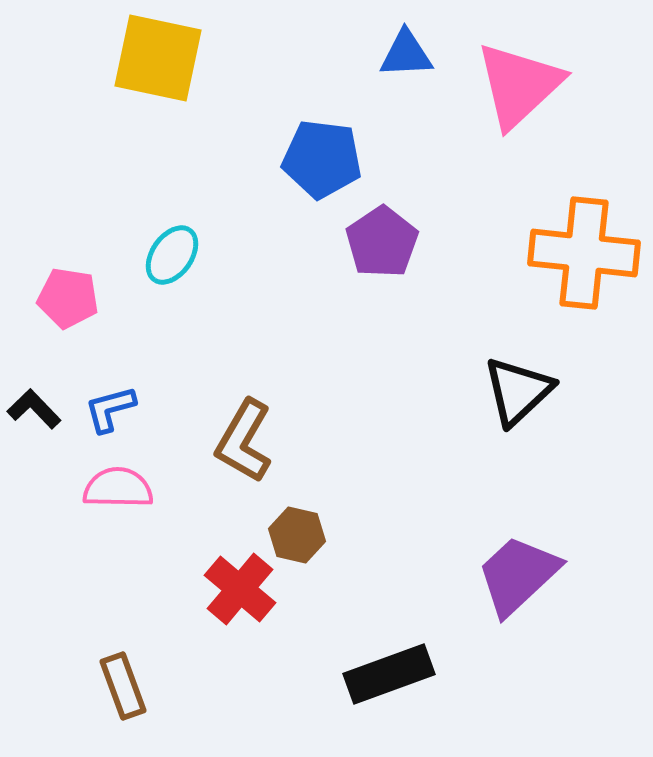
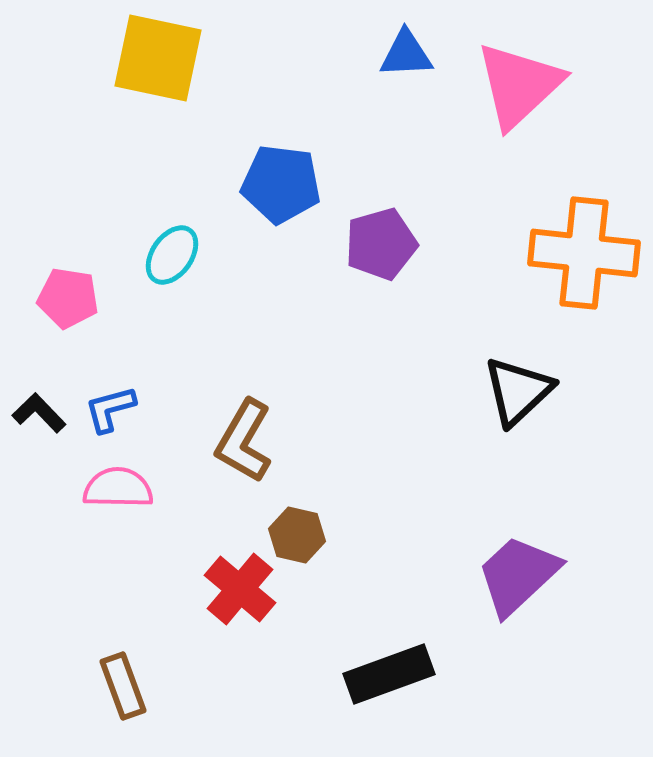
blue pentagon: moved 41 px left, 25 px down
purple pentagon: moved 1 px left, 2 px down; rotated 18 degrees clockwise
black L-shape: moved 5 px right, 4 px down
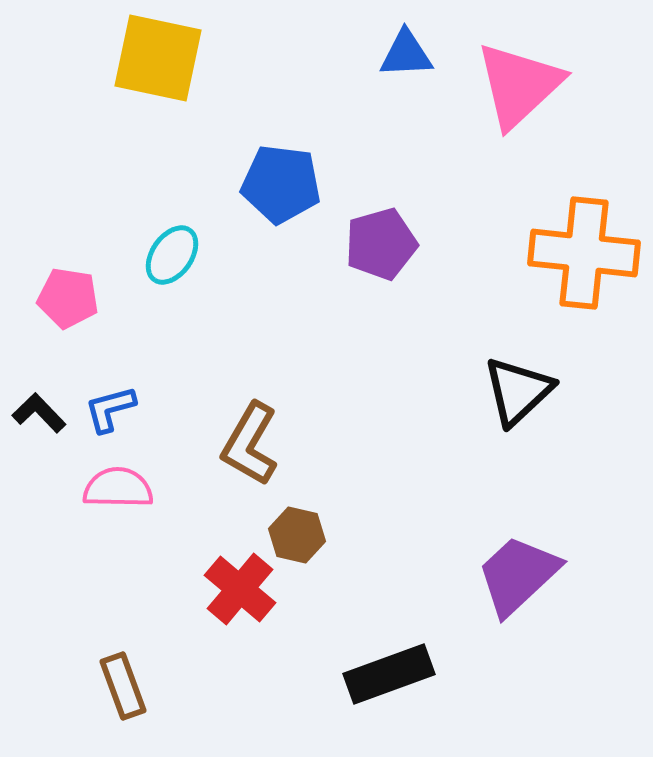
brown L-shape: moved 6 px right, 3 px down
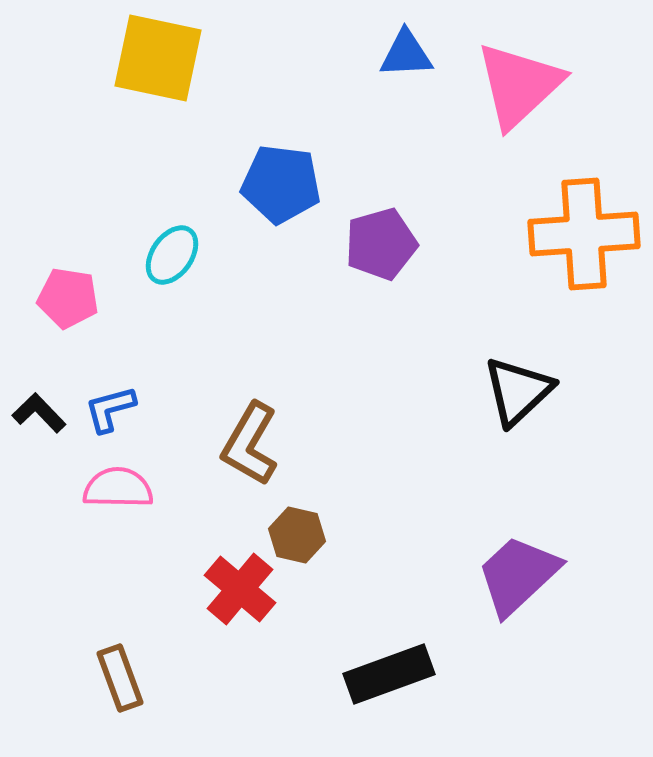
orange cross: moved 19 px up; rotated 10 degrees counterclockwise
brown rectangle: moved 3 px left, 8 px up
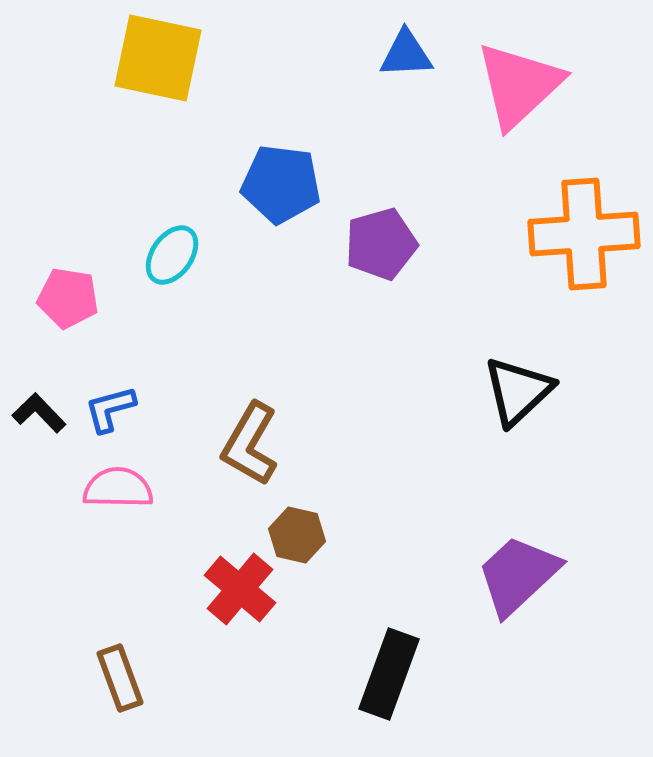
black rectangle: rotated 50 degrees counterclockwise
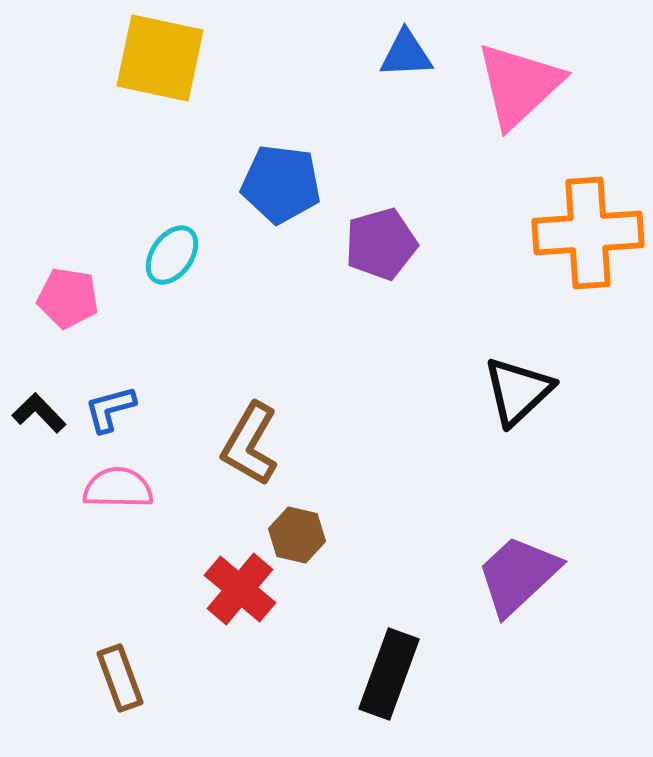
yellow square: moved 2 px right
orange cross: moved 4 px right, 1 px up
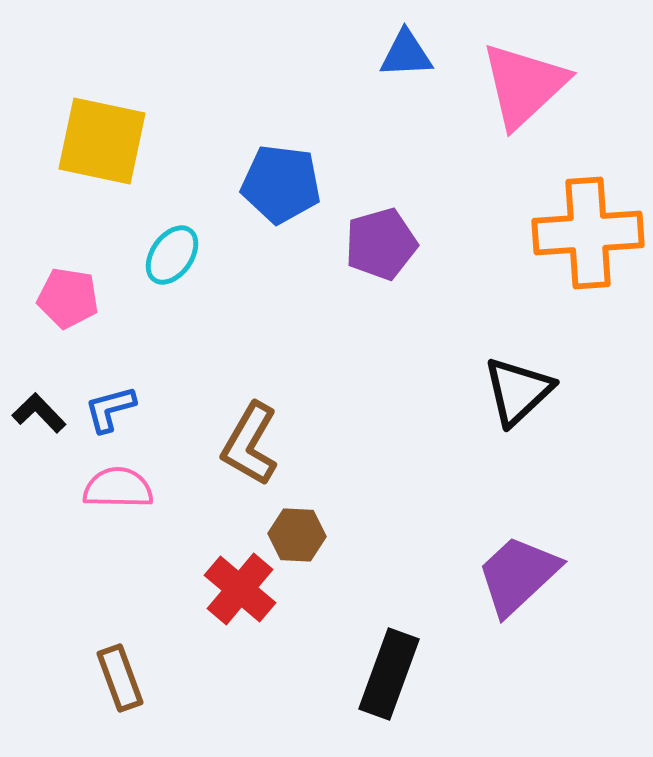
yellow square: moved 58 px left, 83 px down
pink triangle: moved 5 px right
brown hexagon: rotated 10 degrees counterclockwise
